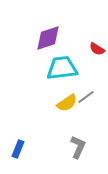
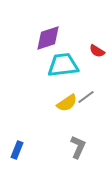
red semicircle: moved 2 px down
cyan trapezoid: moved 1 px right, 3 px up
blue rectangle: moved 1 px left, 1 px down
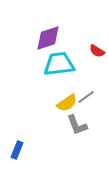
cyan trapezoid: moved 4 px left, 1 px up
gray L-shape: moved 1 px left, 22 px up; rotated 135 degrees clockwise
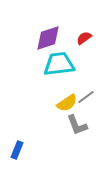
red semicircle: moved 13 px left, 13 px up; rotated 112 degrees clockwise
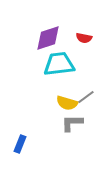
red semicircle: rotated 133 degrees counterclockwise
yellow semicircle: rotated 50 degrees clockwise
gray L-shape: moved 5 px left, 2 px up; rotated 110 degrees clockwise
blue rectangle: moved 3 px right, 6 px up
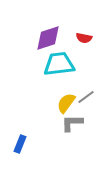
yellow semicircle: moved 1 px left; rotated 110 degrees clockwise
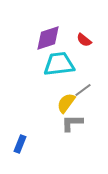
red semicircle: moved 2 px down; rotated 28 degrees clockwise
gray line: moved 3 px left, 7 px up
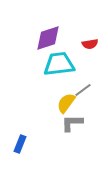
red semicircle: moved 6 px right, 4 px down; rotated 49 degrees counterclockwise
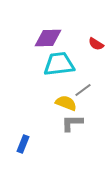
purple diamond: rotated 16 degrees clockwise
red semicircle: moved 6 px right; rotated 42 degrees clockwise
yellow semicircle: rotated 75 degrees clockwise
blue rectangle: moved 3 px right
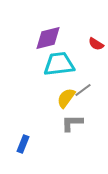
purple diamond: rotated 12 degrees counterclockwise
yellow semicircle: moved 5 px up; rotated 75 degrees counterclockwise
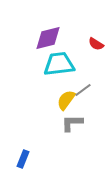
yellow semicircle: moved 2 px down
blue rectangle: moved 15 px down
